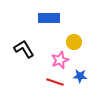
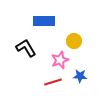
blue rectangle: moved 5 px left, 3 px down
yellow circle: moved 1 px up
black L-shape: moved 2 px right, 1 px up
red line: moved 2 px left; rotated 36 degrees counterclockwise
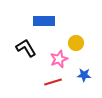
yellow circle: moved 2 px right, 2 px down
pink star: moved 1 px left, 1 px up
blue star: moved 4 px right, 1 px up
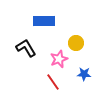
blue star: moved 1 px up
red line: rotated 72 degrees clockwise
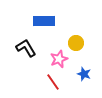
blue star: rotated 16 degrees clockwise
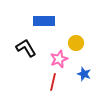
red line: rotated 48 degrees clockwise
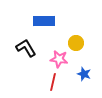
pink star: rotated 30 degrees clockwise
